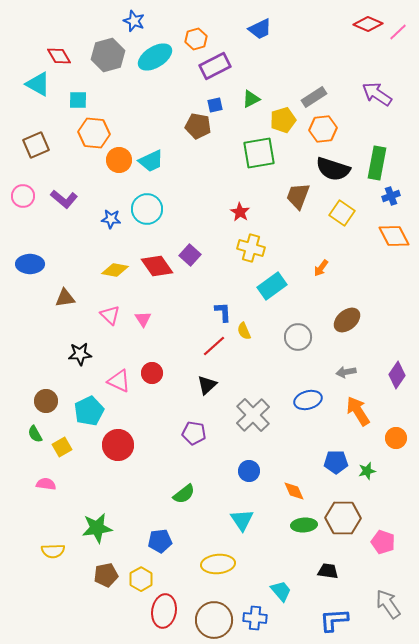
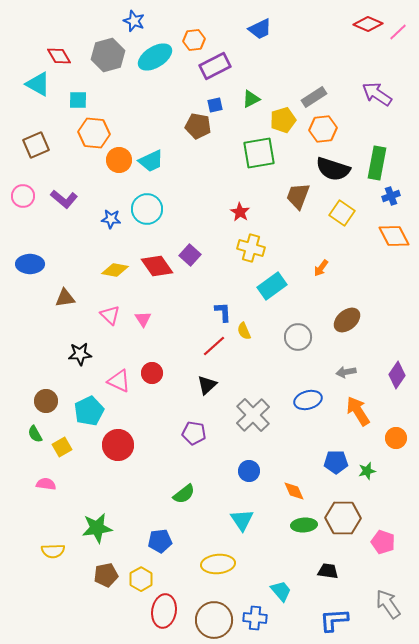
orange hexagon at (196, 39): moved 2 px left, 1 px down; rotated 10 degrees clockwise
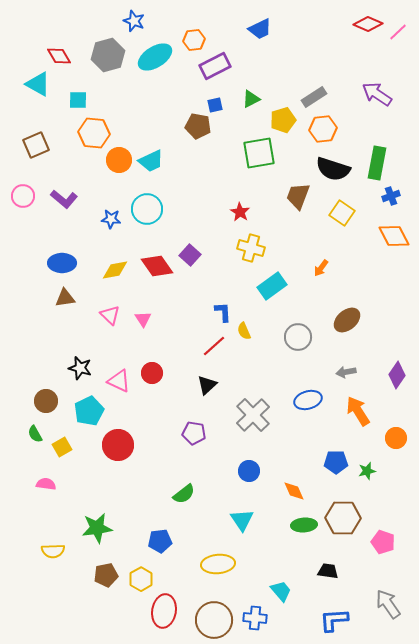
blue ellipse at (30, 264): moved 32 px right, 1 px up
yellow diamond at (115, 270): rotated 20 degrees counterclockwise
black star at (80, 354): moved 14 px down; rotated 20 degrees clockwise
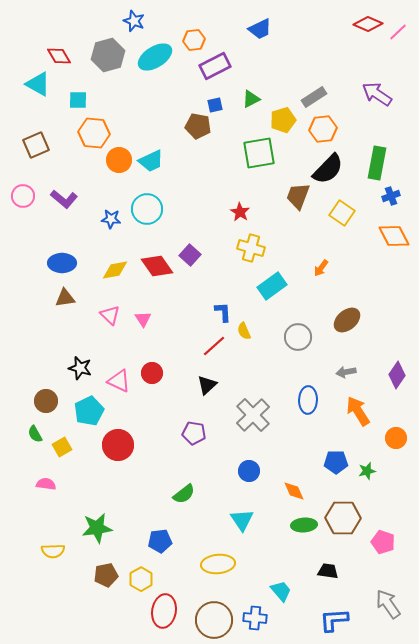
black semicircle at (333, 169): moved 5 px left; rotated 64 degrees counterclockwise
blue ellipse at (308, 400): rotated 72 degrees counterclockwise
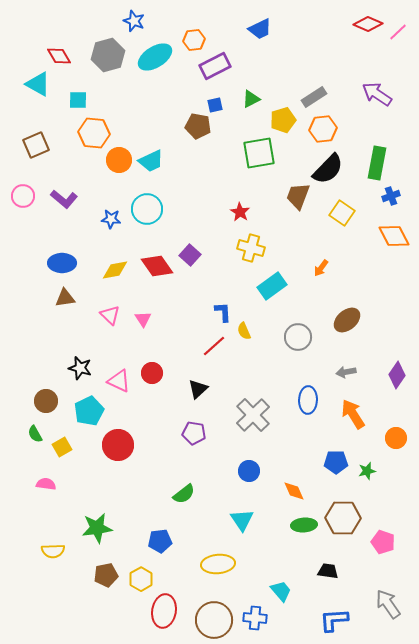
black triangle at (207, 385): moved 9 px left, 4 px down
orange arrow at (358, 411): moved 5 px left, 3 px down
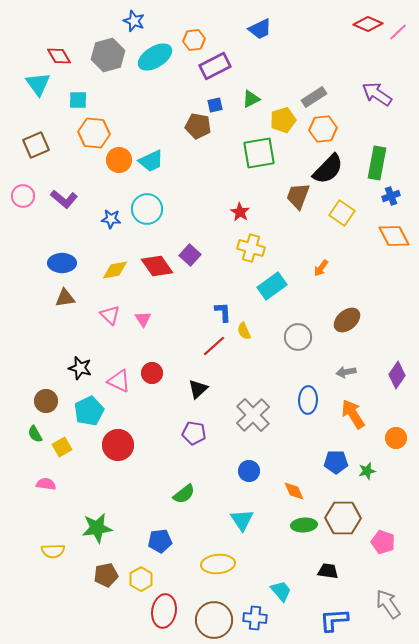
cyan triangle at (38, 84): rotated 24 degrees clockwise
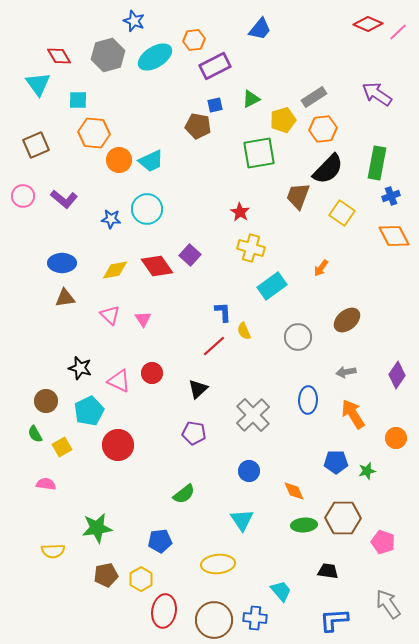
blue trapezoid at (260, 29): rotated 25 degrees counterclockwise
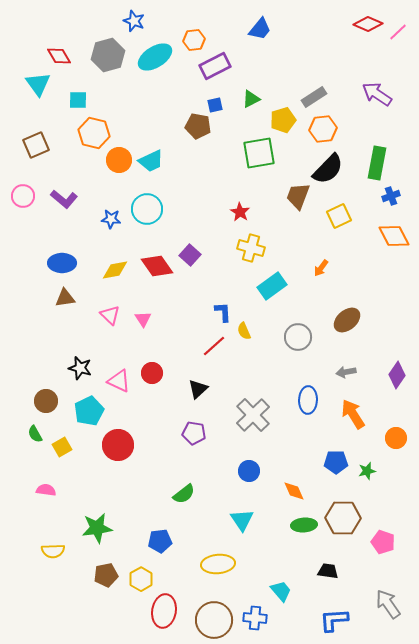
orange hexagon at (94, 133): rotated 8 degrees clockwise
yellow square at (342, 213): moved 3 px left, 3 px down; rotated 30 degrees clockwise
pink semicircle at (46, 484): moved 6 px down
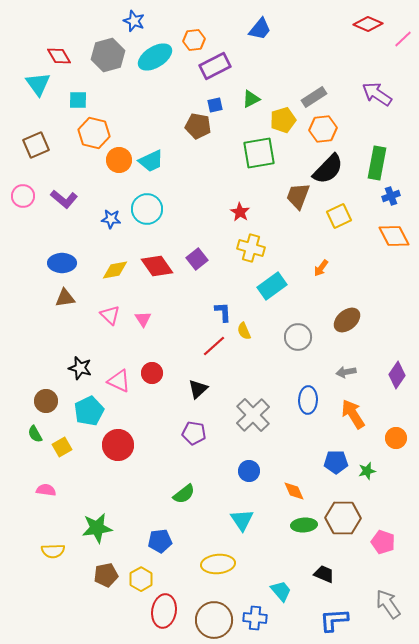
pink line at (398, 32): moved 5 px right, 7 px down
purple square at (190, 255): moved 7 px right, 4 px down; rotated 10 degrees clockwise
black trapezoid at (328, 571): moved 4 px left, 3 px down; rotated 15 degrees clockwise
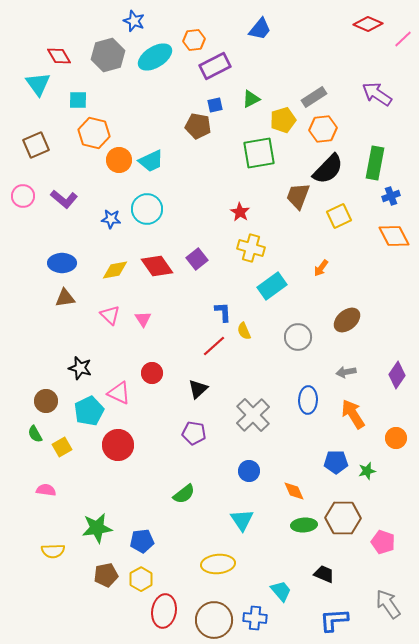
green rectangle at (377, 163): moved 2 px left
pink triangle at (119, 381): moved 12 px down
blue pentagon at (160, 541): moved 18 px left
